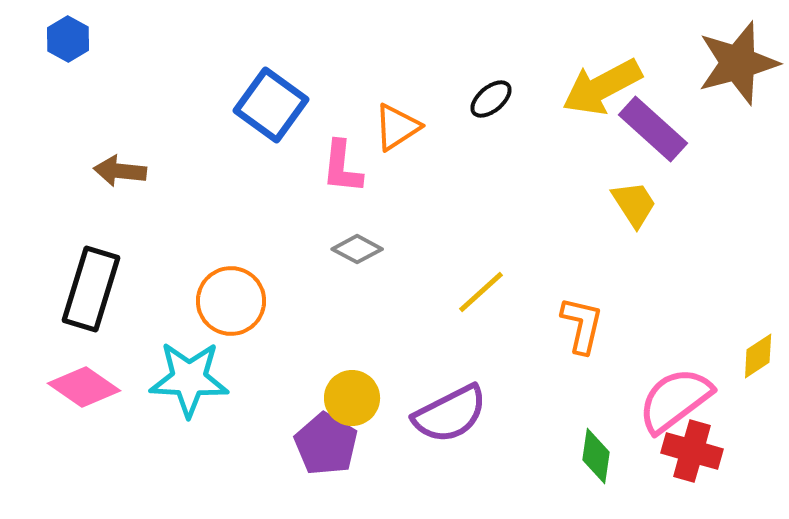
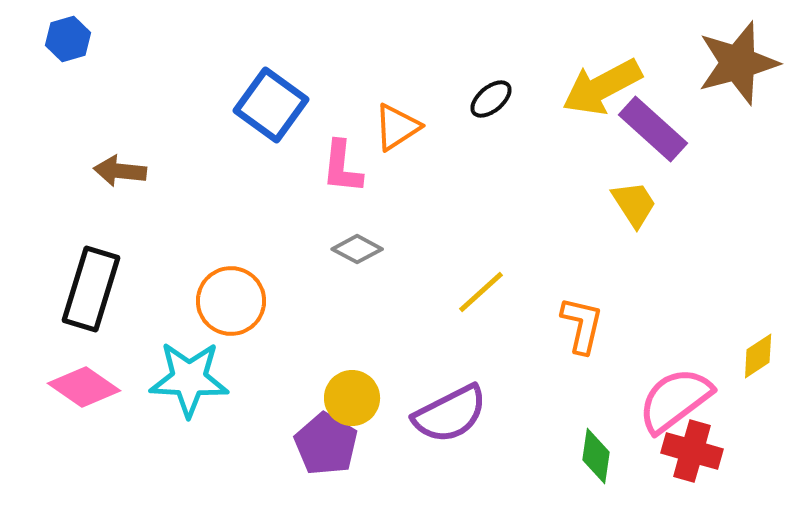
blue hexagon: rotated 15 degrees clockwise
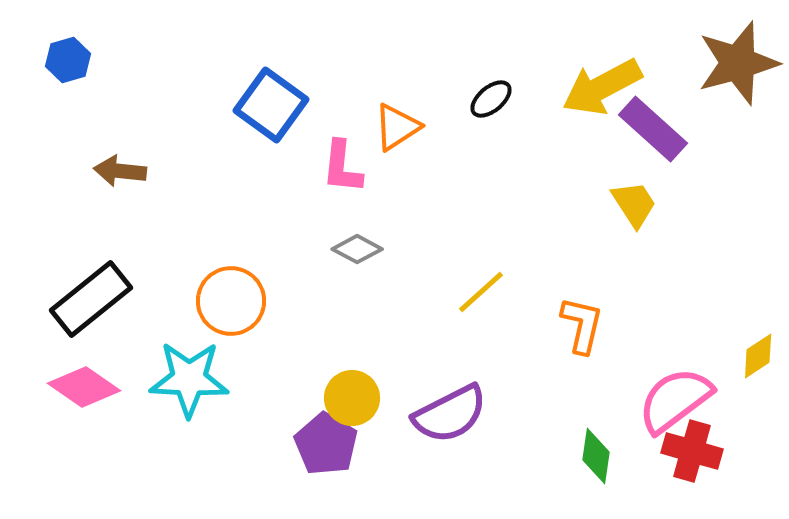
blue hexagon: moved 21 px down
black rectangle: moved 10 px down; rotated 34 degrees clockwise
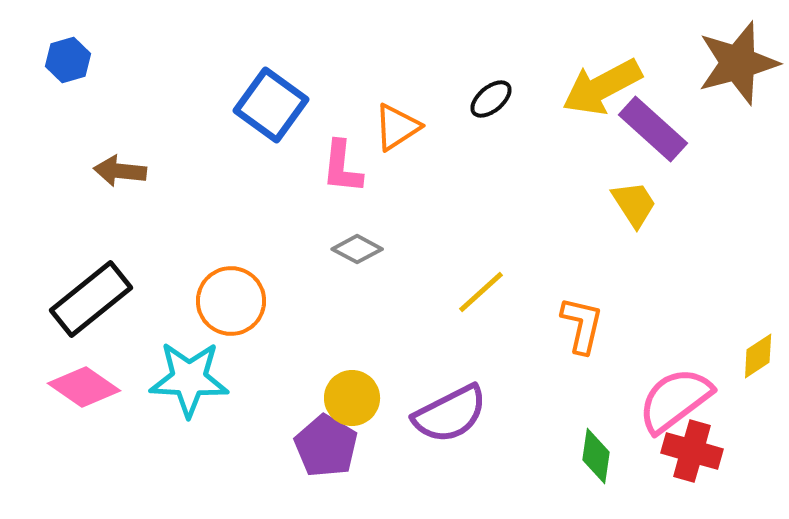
purple pentagon: moved 2 px down
